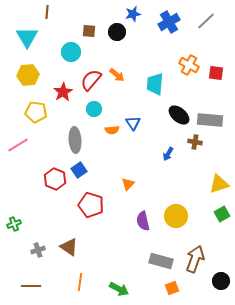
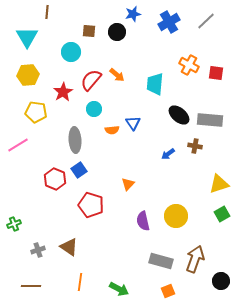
brown cross at (195, 142): moved 4 px down
blue arrow at (168, 154): rotated 24 degrees clockwise
orange square at (172, 288): moved 4 px left, 3 px down
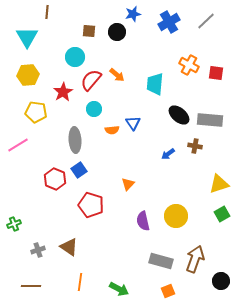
cyan circle at (71, 52): moved 4 px right, 5 px down
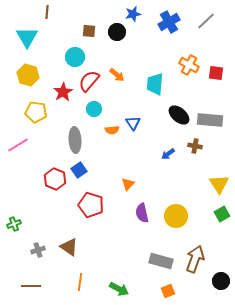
yellow hexagon at (28, 75): rotated 20 degrees clockwise
red semicircle at (91, 80): moved 2 px left, 1 px down
yellow triangle at (219, 184): rotated 45 degrees counterclockwise
purple semicircle at (143, 221): moved 1 px left, 8 px up
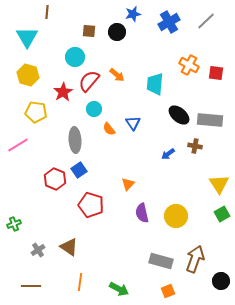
orange semicircle at (112, 130): moved 3 px left, 1 px up; rotated 56 degrees clockwise
gray cross at (38, 250): rotated 16 degrees counterclockwise
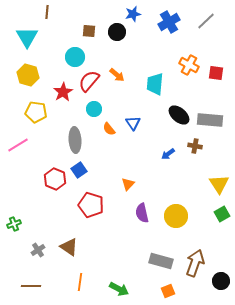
brown arrow at (195, 259): moved 4 px down
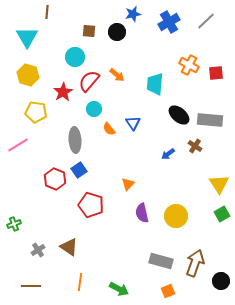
red square at (216, 73): rotated 14 degrees counterclockwise
brown cross at (195, 146): rotated 24 degrees clockwise
